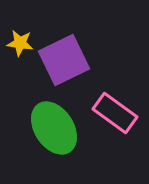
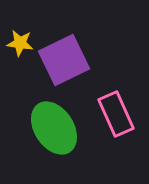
pink rectangle: moved 1 px right, 1 px down; rotated 30 degrees clockwise
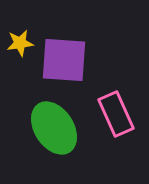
yellow star: rotated 16 degrees counterclockwise
purple square: rotated 30 degrees clockwise
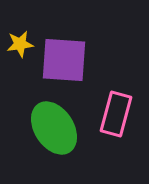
yellow star: moved 1 px down
pink rectangle: rotated 39 degrees clockwise
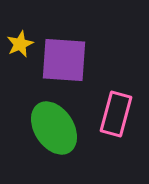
yellow star: rotated 16 degrees counterclockwise
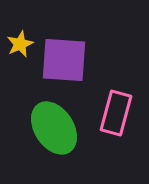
pink rectangle: moved 1 px up
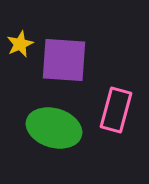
pink rectangle: moved 3 px up
green ellipse: rotated 40 degrees counterclockwise
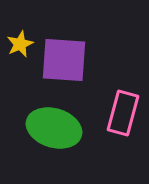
pink rectangle: moved 7 px right, 3 px down
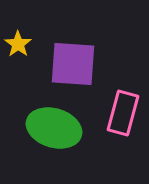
yellow star: moved 2 px left; rotated 12 degrees counterclockwise
purple square: moved 9 px right, 4 px down
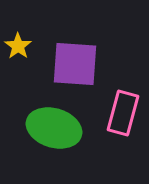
yellow star: moved 2 px down
purple square: moved 2 px right
